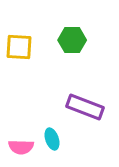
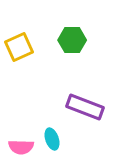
yellow square: rotated 28 degrees counterclockwise
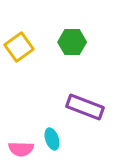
green hexagon: moved 2 px down
yellow square: rotated 12 degrees counterclockwise
pink semicircle: moved 2 px down
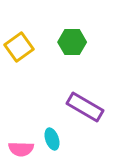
purple rectangle: rotated 9 degrees clockwise
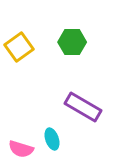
purple rectangle: moved 2 px left
pink semicircle: rotated 15 degrees clockwise
